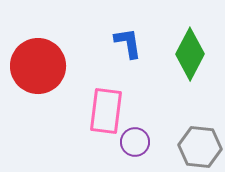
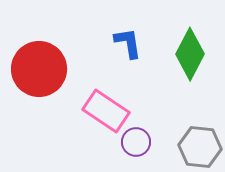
red circle: moved 1 px right, 3 px down
pink rectangle: rotated 63 degrees counterclockwise
purple circle: moved 1 px right
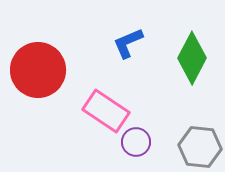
blue L-shape: rotated 104 degrees counterclockwise
green diamond: moved 2 px right, 4 px down
red circle: moved 1 px left, 1 px down
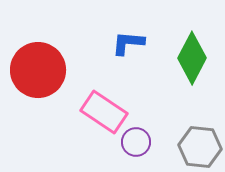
blue L-shape: rotated 28 degrees clockwise
pink rectangle: moved 2 px left, 1 px down
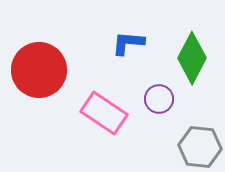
red circle: moved 1 px right
pink rectangle: moved 1 px down
purple circle: moved 23 px right, 43 px up
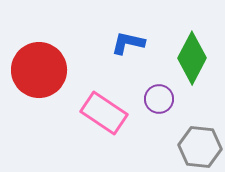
blue L-shape: rotated 8 degrees clockwise
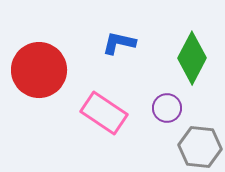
blue L-shape: moved 9 px left
purple circle: moved 8 px right, 9 px down
